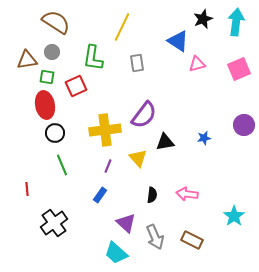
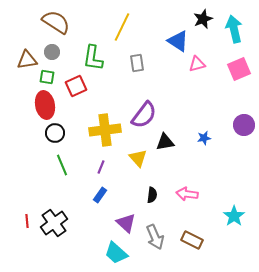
cyan arrow: moved 2 px left, 7 px down; rotated 20 degrees counterclockwise
purple line: moved 7 px left, 1 px down
red line: moved 32 px down
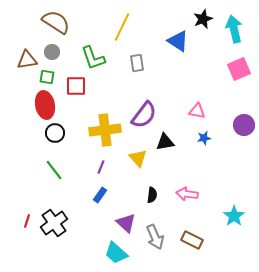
green L-shape: rotated 28 degrees counterclockwise
pink triangle: moved 47 px down; rotated 24 degrees clockwise
red square: rotated 25 degrees clockwise
green line: moved 8 px left, 5 px down; rotated 15 degrees counterclockwise
red line: rotated 24 degrees clockwise
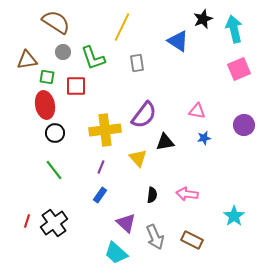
gray circle: moved 11 px right
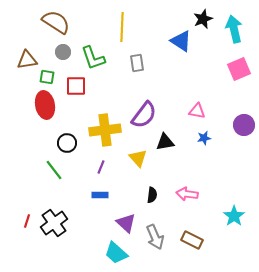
yellow line: rotated 24 degrees counterclockwise
blue triangle: moved 3 px right
black circle: moved 12 px right, 10 px down
blue rectangle: rotated 56 degrees clockwise
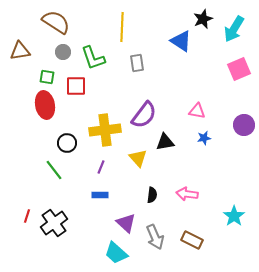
cyan arrow: rotated 136 degrees counterclockwise
brown triangle: moved 7 px left, 9 px up
red line: moved 5 px up
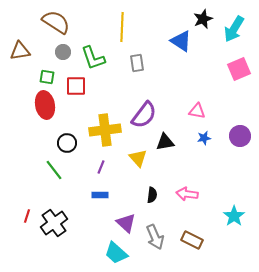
purple circle: moved 4 px left, 11 px down
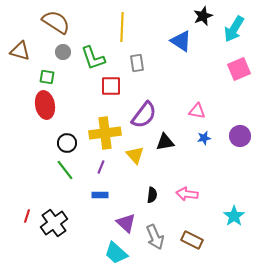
black star: moved 3 px up
brown triangle: rotated 25 degrees clockwise
red square: moved 35 px right
yellow cross: moved 3 px down
yellow triangle: moved 3 px left, 3 px up
green line: moved 11 px right
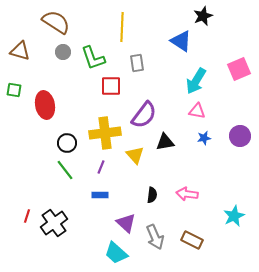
cyan arrow: moved 38 px left, 52 px down
green square: moved 33 px left, 13 px down
cyan star: rotated 10 degrees clockwise
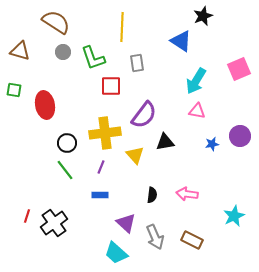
blue star: moved 8 px right, 6 px down
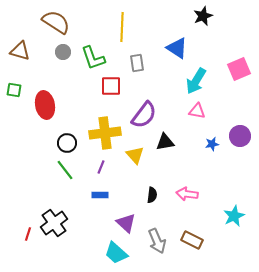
blue triangle: moved 4 px left, 7 px down
red line: moved 1 px right, 18 px down
gray arrow: moved 2 px right, 4 px down
